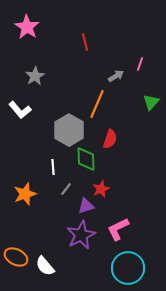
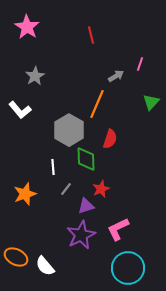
red line: moved 6 px right, 7 px up
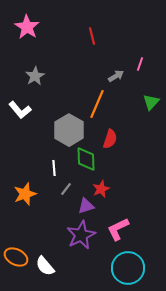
red line: moved 1 px right, 1 px down
white line: moved 1 px right, 1 px down
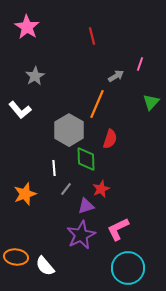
orange ellipse: rotated 20 degrees counterclockwise
